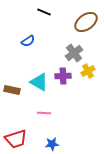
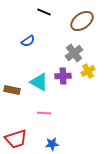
brown ellipse: moved 4 px left, 1 px up
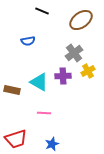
black line: moved 2 px left, 1 px up
brown ellipse: moved 1 px left, 1 px up
blue semicircle: rotated 24 degrees clockwise
blue star: rotated 16 degrees counterclockwise
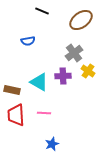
yellow cross: rotated 24 degrees counterclockwise
red trapezoid: moved 24 px up; rotated 105 degrees clockwise
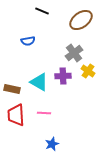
brown rectangle: moved 1 px up
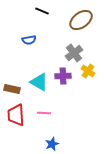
blue semicircle: moved 1 px right, 1 px up
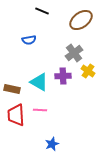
pink line: moved 4 px left, 3 px up
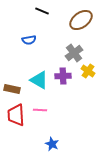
cyan triangle: moved 2 px up
blue star: rotated 24 degrees counterclockwise
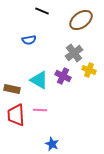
yellow cross: moved 1 px right, 1 px up; rotated 16 degrees counterclockwise
purple cross: rotated 28 degrees clockwise
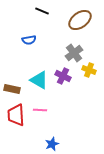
brown ellipse: moved 1 px left
blue star: rotated 24 degrees clockwise
